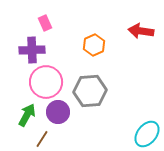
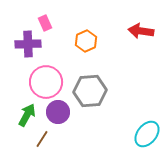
orange hexagon: moved 8 px left, 4 px up
purple cross: moved 4 px left, 6 px up
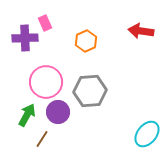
purple cross: moved 3 px left, 6 px up
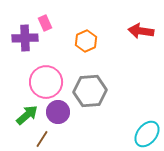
green arrow: rotated 20 degrees clockwise
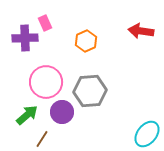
purple circle: moved 4 px right
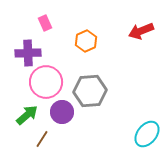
red arrow: rotated 30 degrees counterclockwise
purple cross: moved 3 px right, 15 px down
